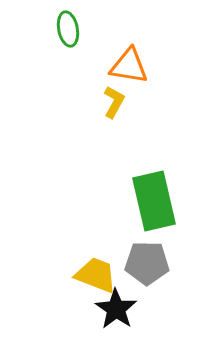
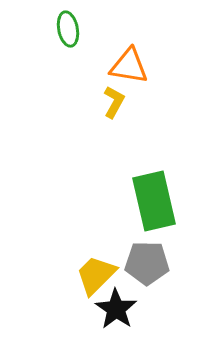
yellow trapezoid: rotated 66 degrees counterclockwise
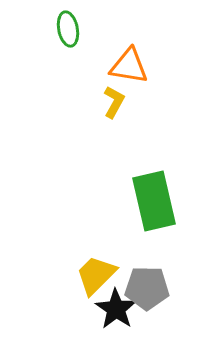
gray pentagon: moved 25 px down
